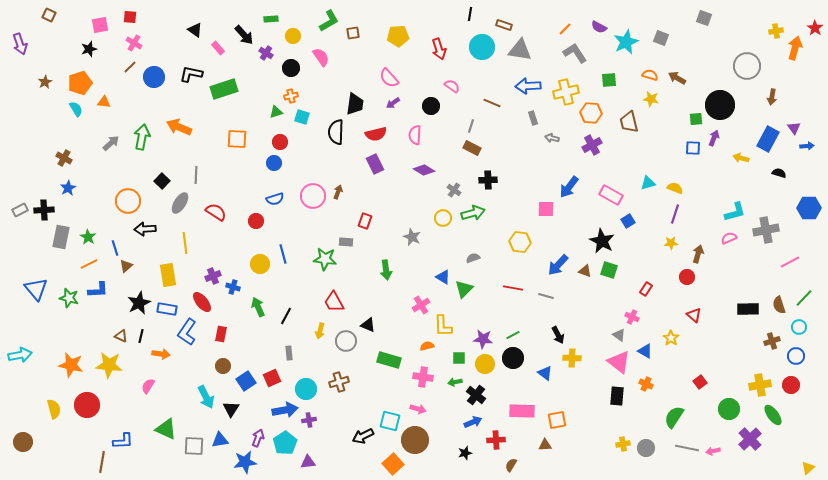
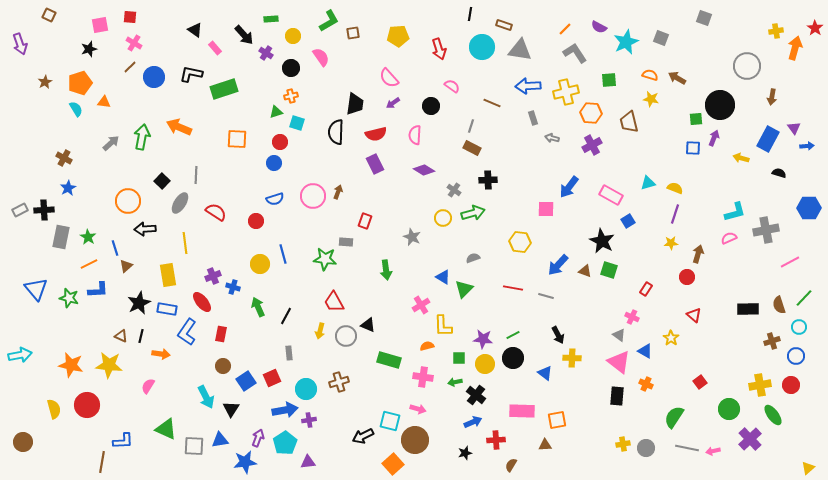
pink rectangle at (218, 48): moved 3 px left
cyan square at (302, 117): moved 5 px left, 6 px down
gray circle at (346, 341): moved 5 px up
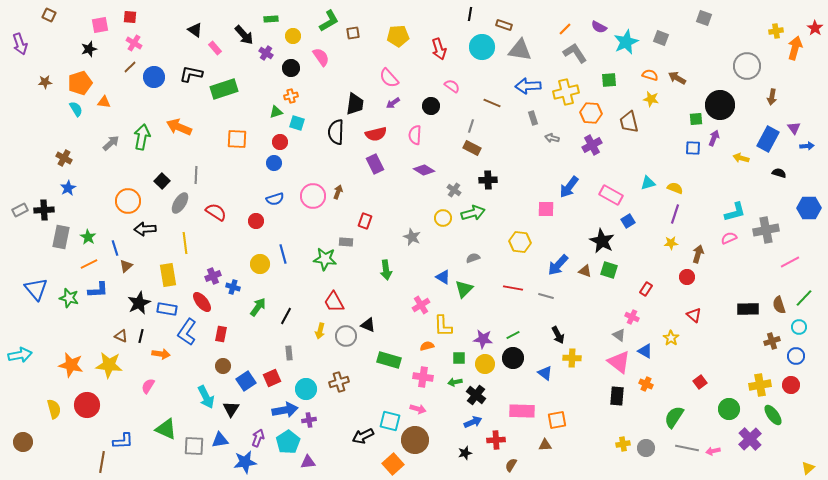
brown star at (45, 82): rotated 24 degrees clockwise
green arrow at (258, 307): rotated 60 degrees clockwise
cyan pentagon at (285, 443): moved 3 px right, 1 px up
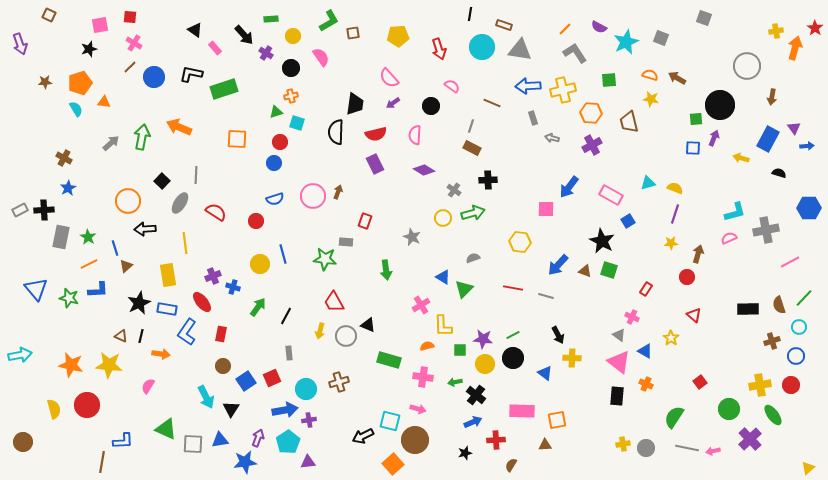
yellow cross at (566, 92): moved 3 px left, 2 px up
green square at (459, 358): moved 1 px right, 8 px up
gray square at (194, 446): moved 1 px left, 2 px up
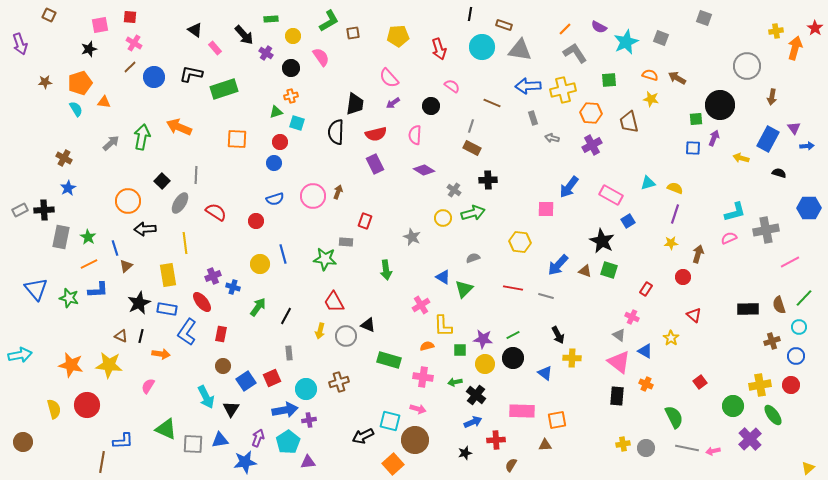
red circle at (687, 277): moved 4 px left
green circle at (729, 409): moved 4 px right, 3 px up
green semicircle at (674, 417): rotated 120 degrees clockwise
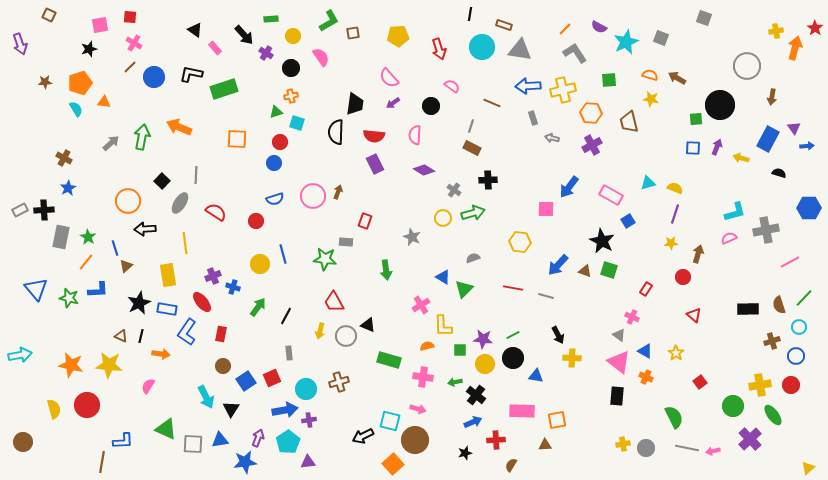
red semicircle at (376, 134): moved 2 px left, 2 px down; rotated 20 degrees clockwise
purple arrow at (714, 138): moved 3 px right, 9 px down
orange line at (89, 264): moved 3 px left, 2 px up; rotated 24 degrees counterclockwise
yellow star at (671, 338): moved 5 px right, 15 px down
blue triangle at (545, 373): moved 9 px left, 3 px down; rotated 28 degrees counterclockwise
orange cross at (646, 384): moved 7 px up
